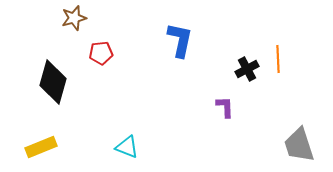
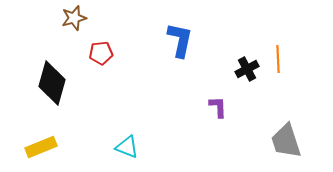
black diamond: moved 1 px left, 1 px down
purple L-shape: moved 7 px left
gray trapezoid: moved 13 px left, 4 px up
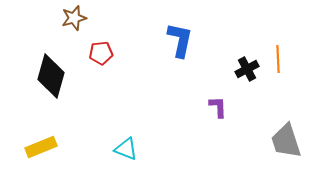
black diamond: moved 1 px left, 7 px up
cyan triangle: moved 1 px left, 2 px down
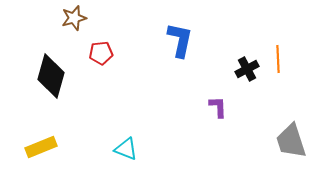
gray trapezoid: moved 5 px right
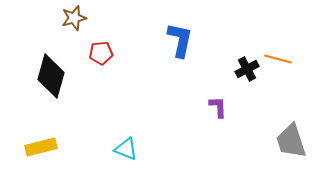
orange line: rotated 72 degrees counterclockwise
yellow rectangle: rotated 8 degrees clockwise
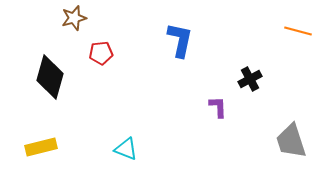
orange line: moved 20 px right, 28 px up
black cross: moved 3 px right, 10 px down
black diamond: moved 1 px left, 1 px down
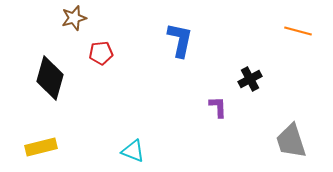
black diamond: moved 1 px down
cyan triangle: moved 7 px right, 2 px down
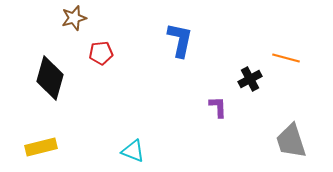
orange line: moved 12 px left, 27 px down
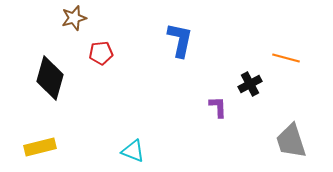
black cross: moved 5 px down
yellow rectangle: moved 1 px left
